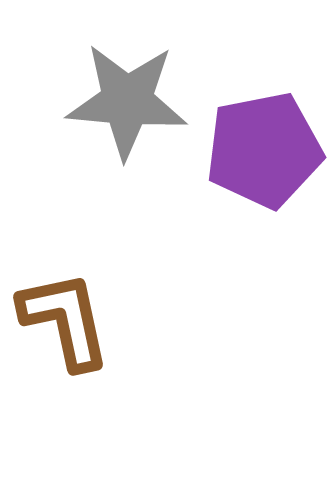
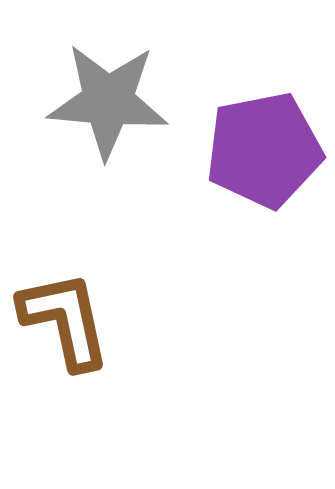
gray star: moved 19 px left
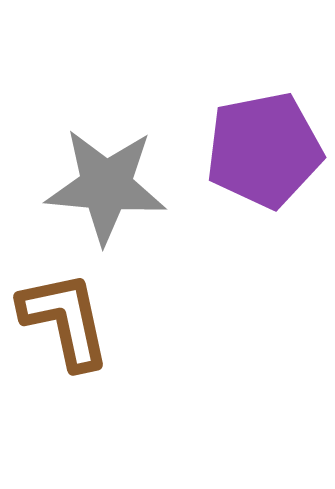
gray star: moved 2 px left, 85 px down
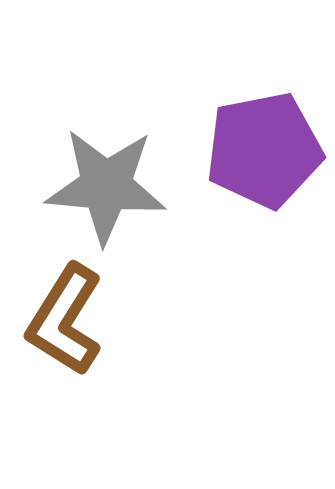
brown L-shape: rotated 136 degrees counterclockwise
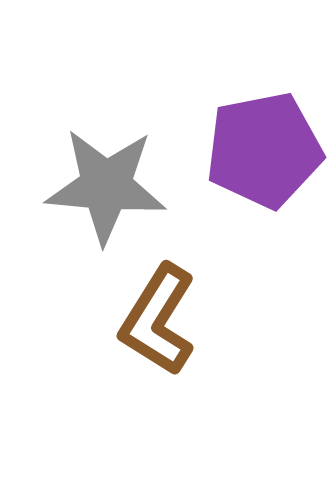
brown L-shape: moved 93 px right
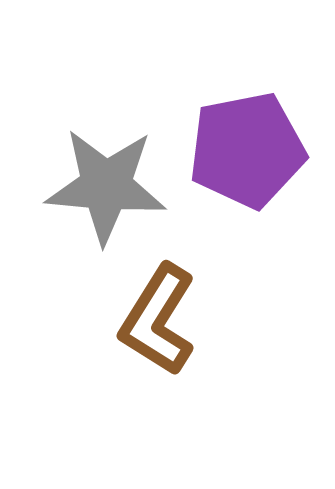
purple pentagon: moved 17 px left
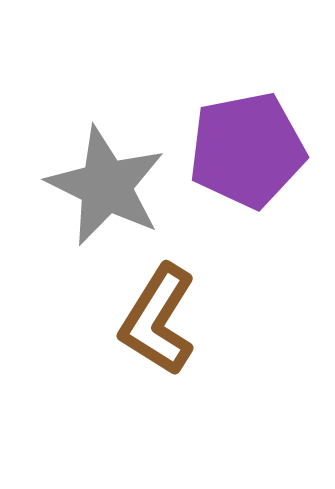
gray star: rotated 21 degrees clockwise
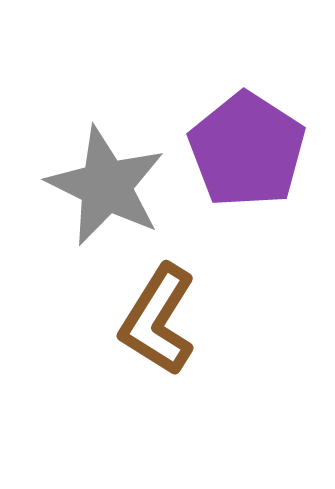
purple pentagon: rotated 28 degrees counterclockwise
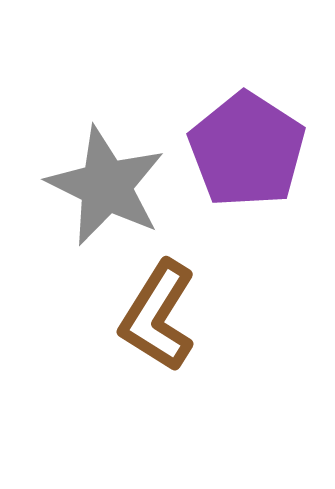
brown L-shape: moved 4 px up
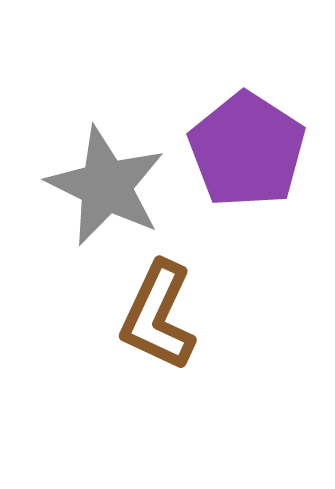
brown L-shape: rotated 7 degrees counterclockwise
